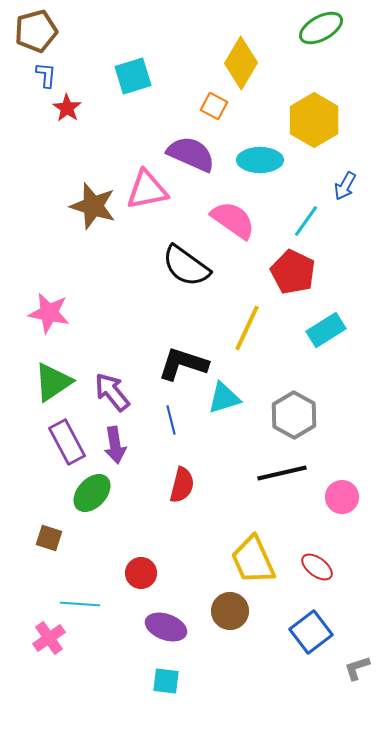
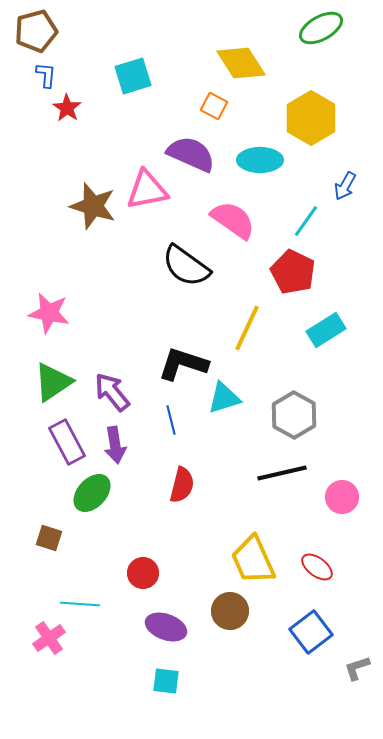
yellow diamond at (241, 63): rotated 63 degrees counterclockwise
yellow hexagon at (314, 120): moved 3 px left, 2 px up
red circle at (141, 573): moved 2 px right
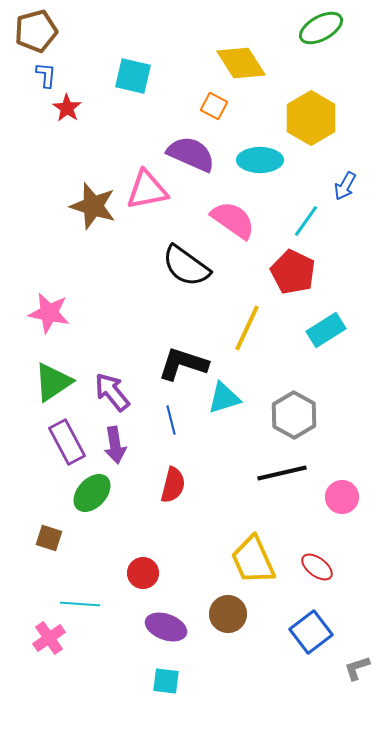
cyan square at (133, 76): rotated 30 degrees clockwise
red semicircle at (182, 485): moved 9 px left
brown circle at (230, 611): moved 2 px left, 3 px down
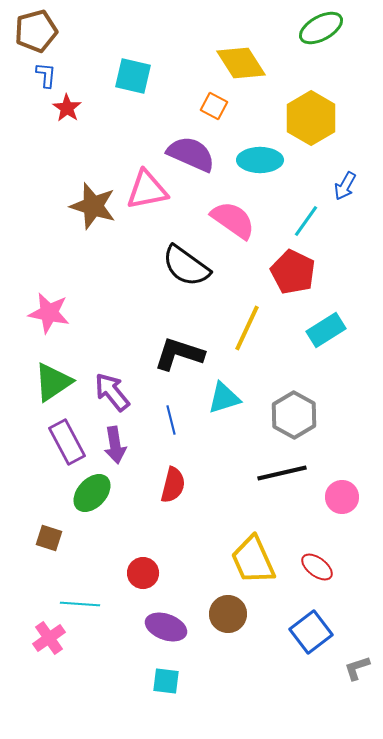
black L-shape at (183, 364): moved 4 px left, 10 px up
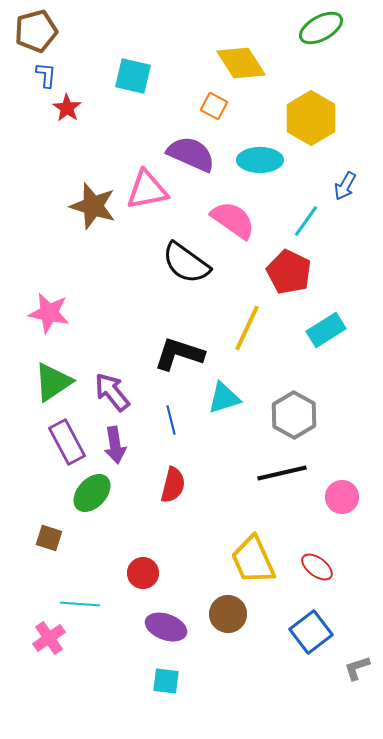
black semicircle at (186, 266): moved 3 px up
red pentagon at (293, 272): moved 4 px left
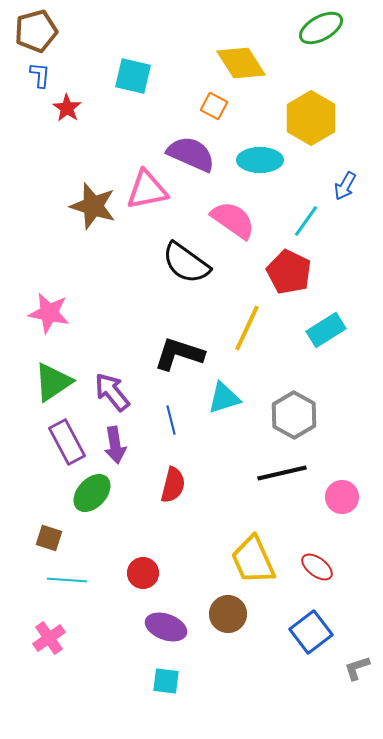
blue L-shape at (46, 75): moved 6 px left
cyan line at (80, 604): moved 13 px left, 24 px up
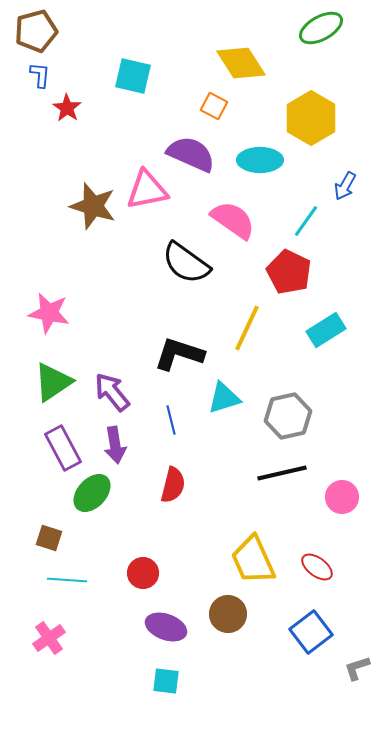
gray hexagon at (294, 415): moved 6 px left, 1 px down; rotated 18 degrees clockwise
purple rectangle at (67, 442): moved 4 px left, 6 px down
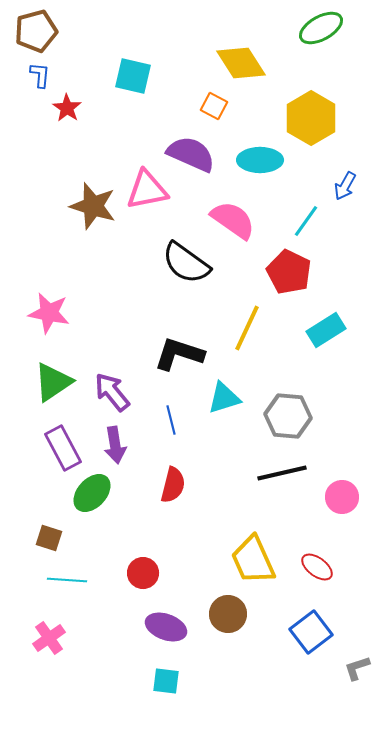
gray hexagon at (288, 416): rotated 18 degrees clockwise
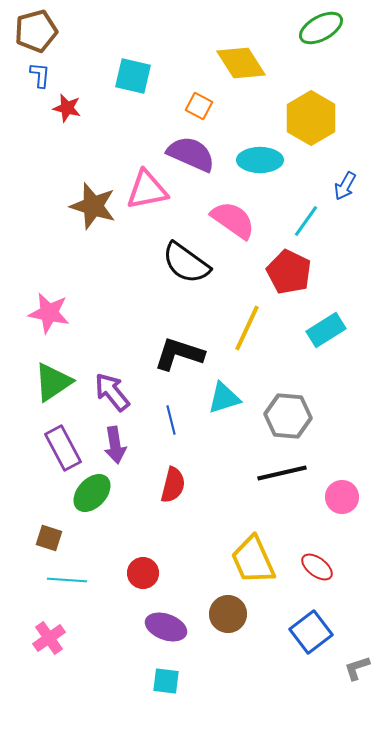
orange square at (214, 106): moved 15 px left
red star at (67, 108): rotated 20 degrees counterclockwise
